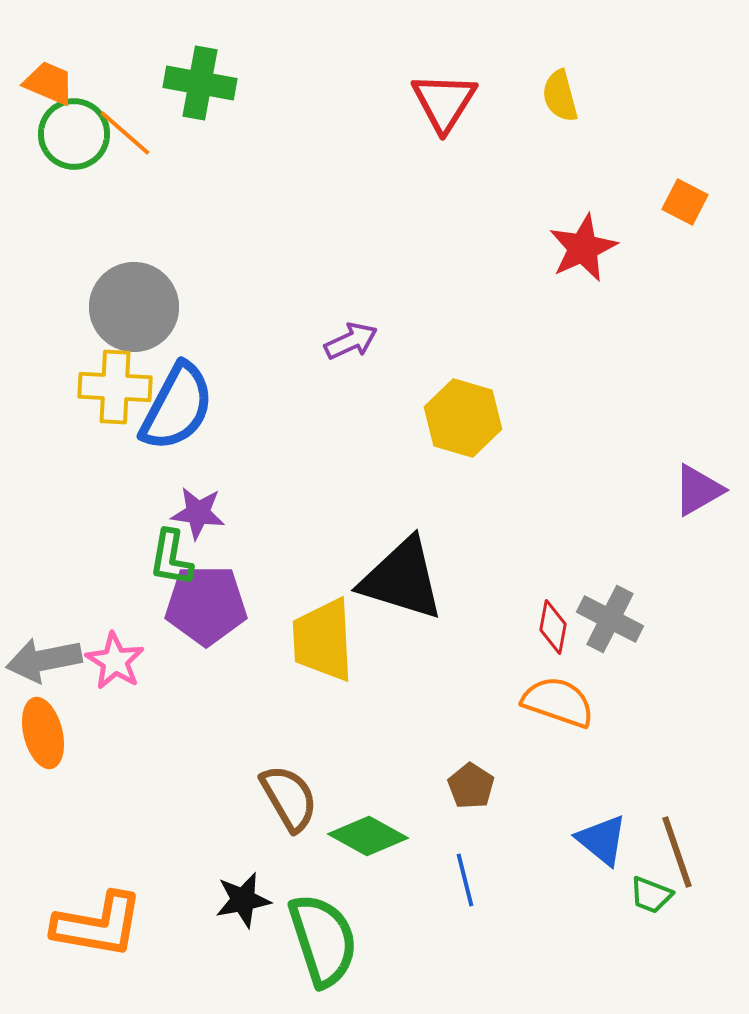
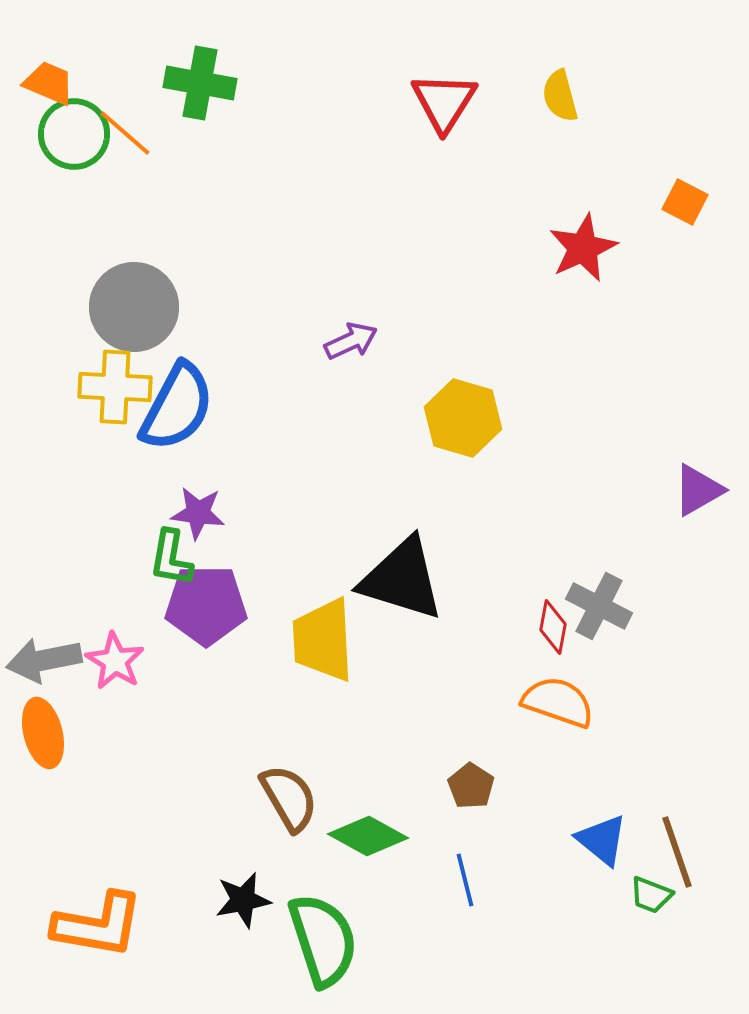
gray cross: moved 11 px left, 13 px up
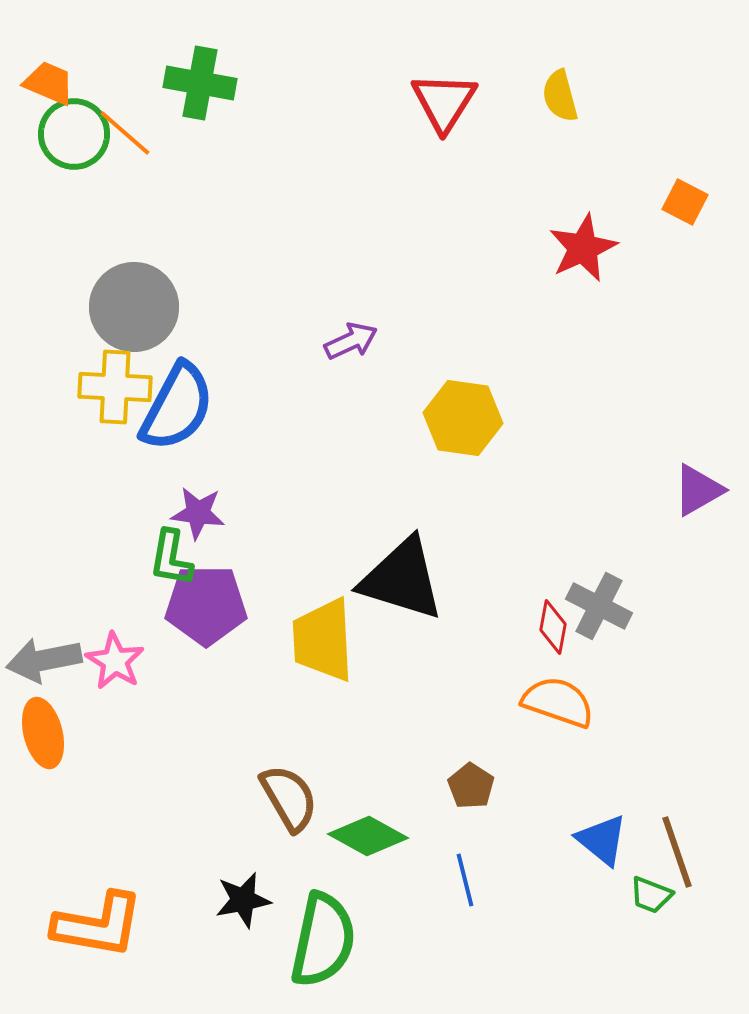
yellow hexagon: rotated 8 degrees counterclockwise
green semicircle: rotated 30 degrees clockwise
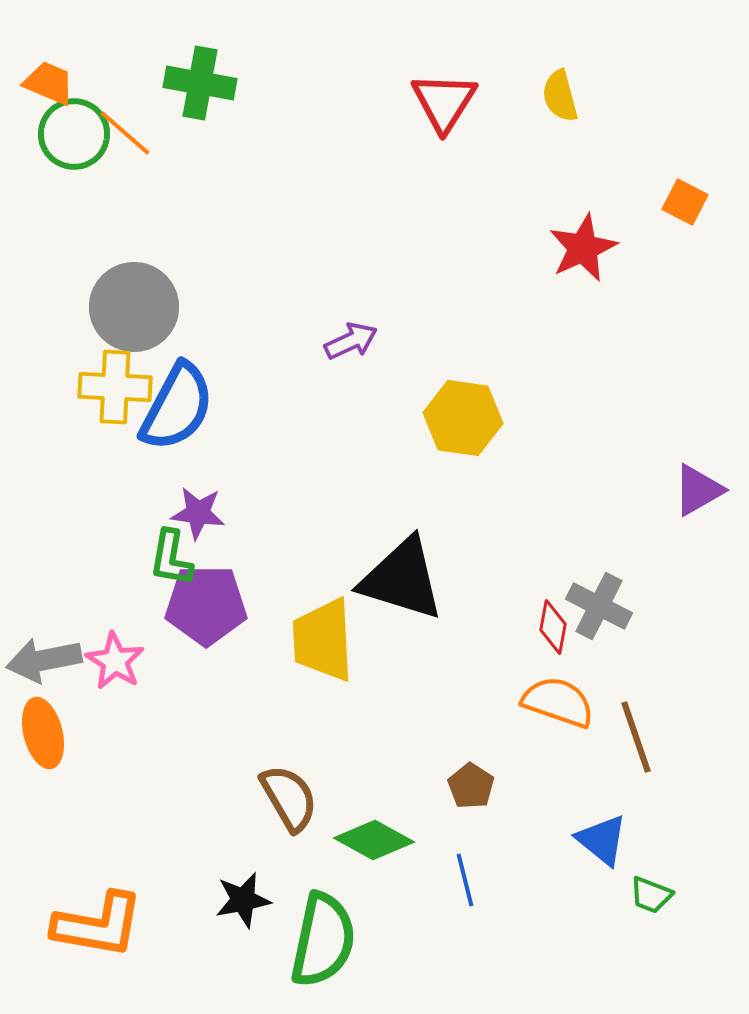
green diamond: moved 6 px right, 4 px down
brown line: moved 41 px left, 115 px up
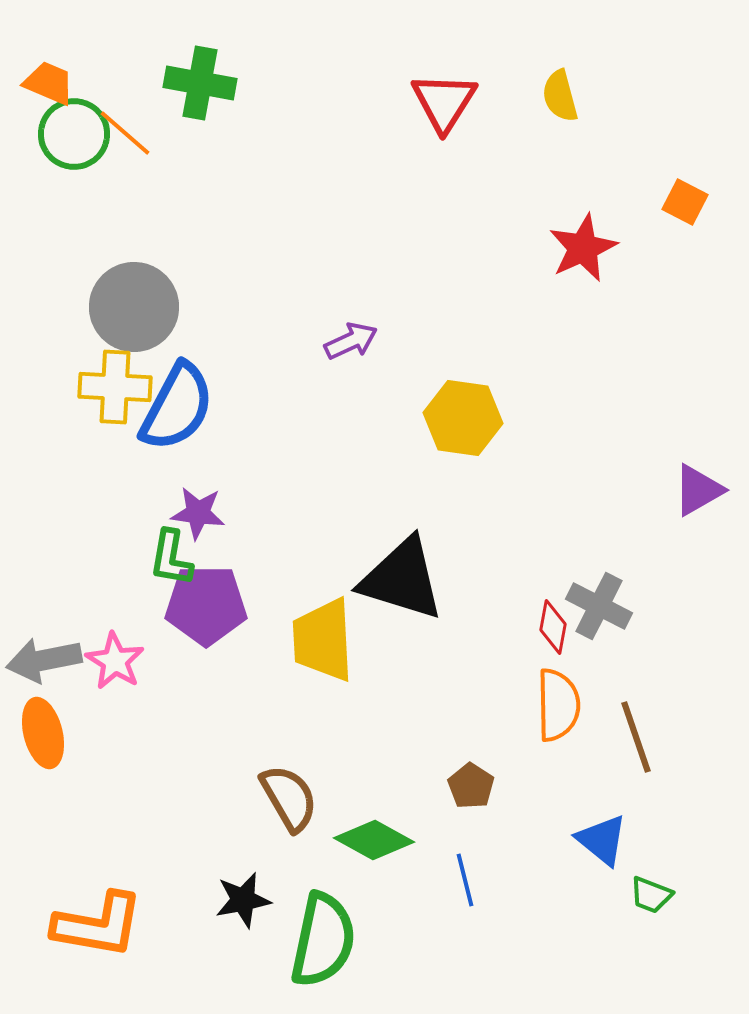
orange semicircle: moved 3 px down; rotated 70 degrees clockwise
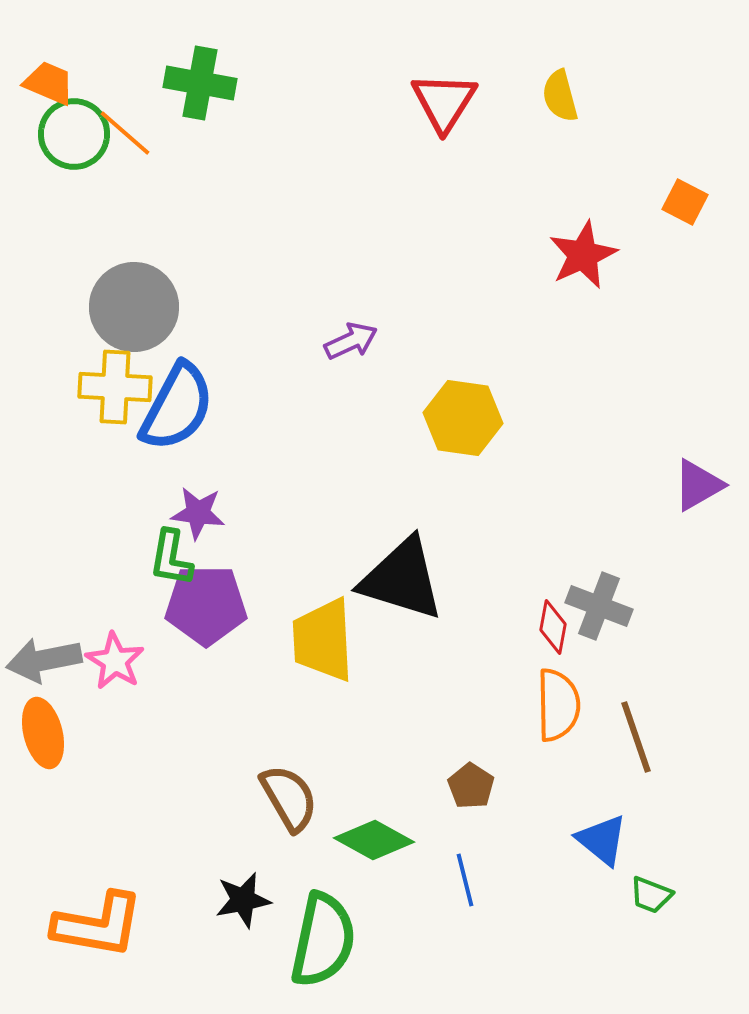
red star: moved 7 px down
purple triangle: moved 5 px up
gray cross: rotated 6 degrees counterclockwise
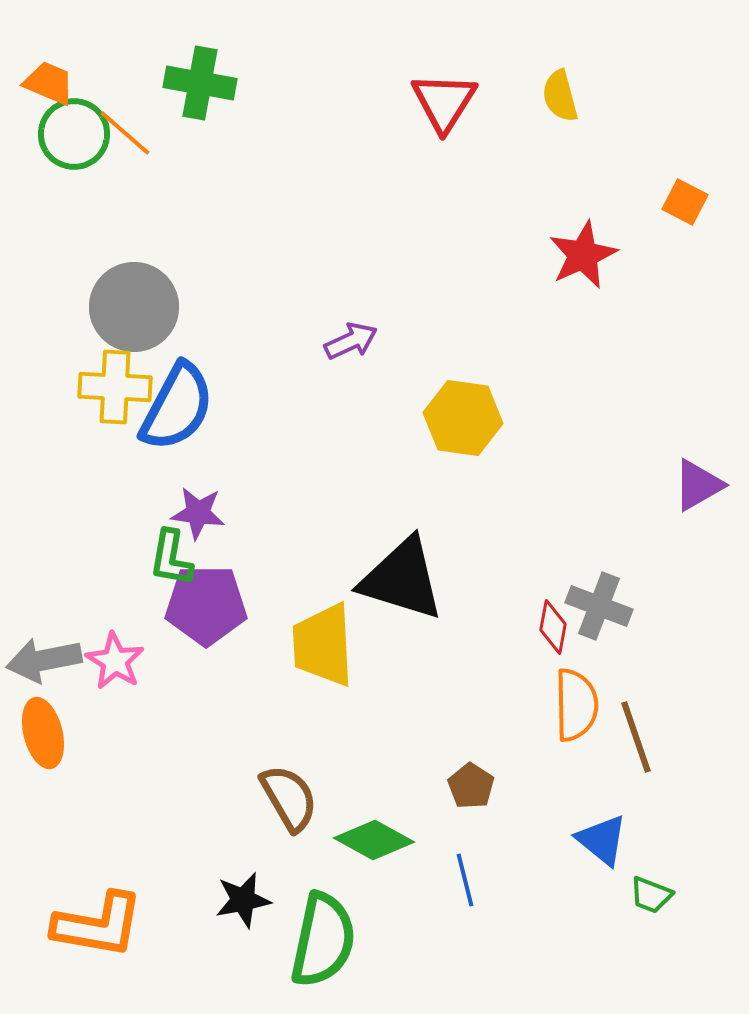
yellow trapezoid: moved 5 px down
orange semicircle: moved 18 px right
